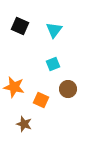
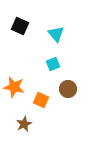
cyan triangle: moved 2 px right, 4 px down; rotated 18 degrees counterclockwise
brown star: rotated 28 degrees clockwise
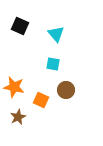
cyan square: rotated 32 degrees clockwise
brown circle: moved 2 px left, 1 px down
brown star: moved 6 px left, 7 px up
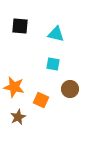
black square: rotated 18 degrees counterclockwise
cyan triangle: rotated 36 degrees counterclockwise
brown circle: moved 4 px right, 1 px up
